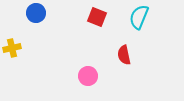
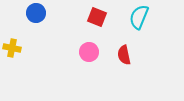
yellow cross: rotated 24 degrees clockwise
pink circle: moved 1 px right, 24 px up
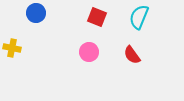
red semicircle: moved 8 px right; rotated 24 degrees counterclockwise
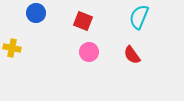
red square: moved 14 px left, 4 px down
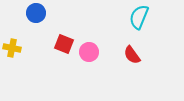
red square: moved 19 px left, 23 px down
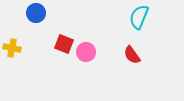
pink circle: moved 3 px left
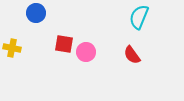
red square: rotated 12 degrees counterclockwise
